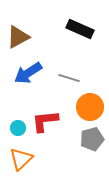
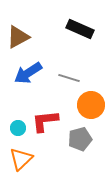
orange circle: moved 1 px right, 2 px up
gray pentagon: moved 12 px left
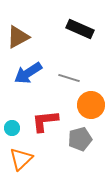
cyan circle: moved 6 px left
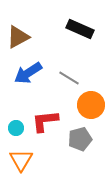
gray line: rotated 15 degrees clockwise
cyan circle: moved 4 px right
orange triangle: moved 1 px down; rotated 15 degrees counterclockwise
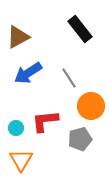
black rectangle: rotated 28 degrees clockwise
gray line: rotated 25 degrees clockwise
orange circle: moved 1 px down
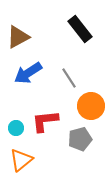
orange triangle: rotated 20 degrees clockwise
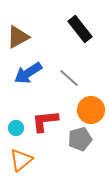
gray line: rotated 15 degrees counterclockwise
orange circle: moved 4 px down
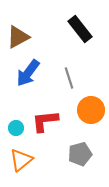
blue arrow: rotated 20 degrees counterclockwise
gray line: rotated 30 degrees clockwise
gray pentagon: moved 15 px down
